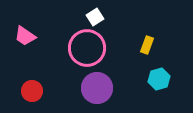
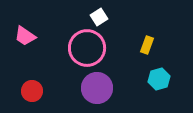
white square: moved 4 px right
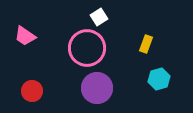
yellow rectangle: moved 1 px left, 1 px up
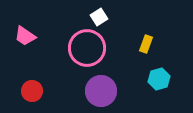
purple circle: moved 4 px right, 3 px down
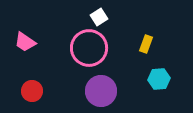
pink trapezoid: moved 6 px down
pink circle: moved 2 px right
cyan hexagon: rotated 10 degrees clockwise
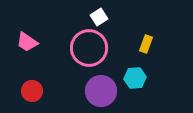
pink trapezoid: moved 2 px right
cyan hexagon: moved 24 px left, 1 px up
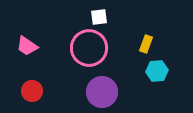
white square: rotated 24 degrees clockwise
pink trapezoid: moved 4 px down
cyan hexagon: moved 22 px right, 7 px up
purple circle: moved 1 px right, 1 px down
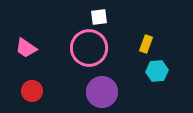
pink trapezoid: moved 1 px left, 2 px down
